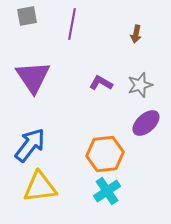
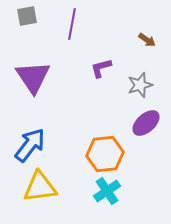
brown arrow: moved 11 px right, 6 px down; rotated 66 degrees counterclockwise
purple L-shape: moved 15 px up; rotated 45 degrees counterclockwise
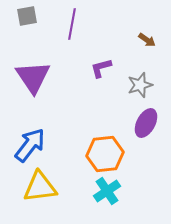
purple ellipse: rotated 20 degrees counterclockwise
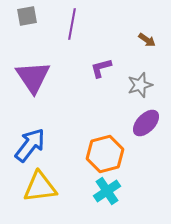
purple ellipse: rotated 16 degrees clockwise
orange hexagon: rotated 9 degrees counterclockwise
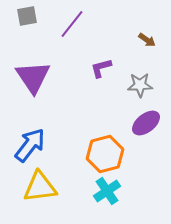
purple line: rotated 28 degrees clockwise
gray star: rotated 15 degrees clockwise
purple ellipse: rotated 8 degrees clockwise
